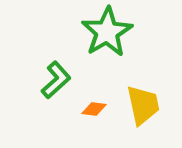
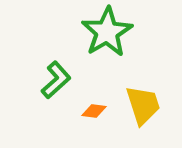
yellow trapezoid: rotated 6 degrees counterclockwise
orange diamond: moved 2 px down
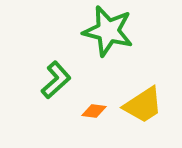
green star: moved 1 px right, 1 px up; rotated 27 degrees counterclockwise
yellow trapezoid: rotated 75 degrees clockwise
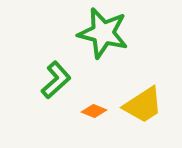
green star: moved 5 px left, 2 px down
orange diamond: rotated 15 degrees clockwise
